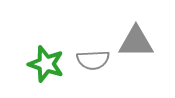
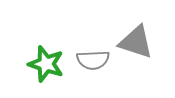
gray triangle: rotated 18 degrees clockwise
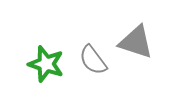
gray semicircle: rotated 56 degrees clockwise
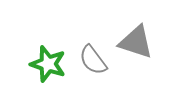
green star: moved 2 px right
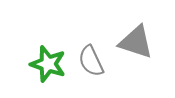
gray semicircle: moved 2 px left, 1 px down; rotated 12 degrees clockwise
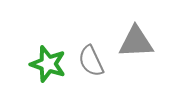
gray triangle: rotated 21 degrees counterclockwise
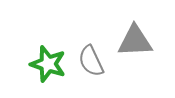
gray triangle: moved 1 px left, 1 px up
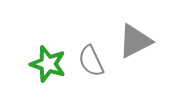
gray triangle: rotated 24 degrees counterclockwise
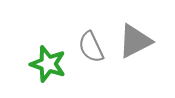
gray semicircle: moved 14 px up
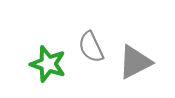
gray triangle: moved 21 px down
